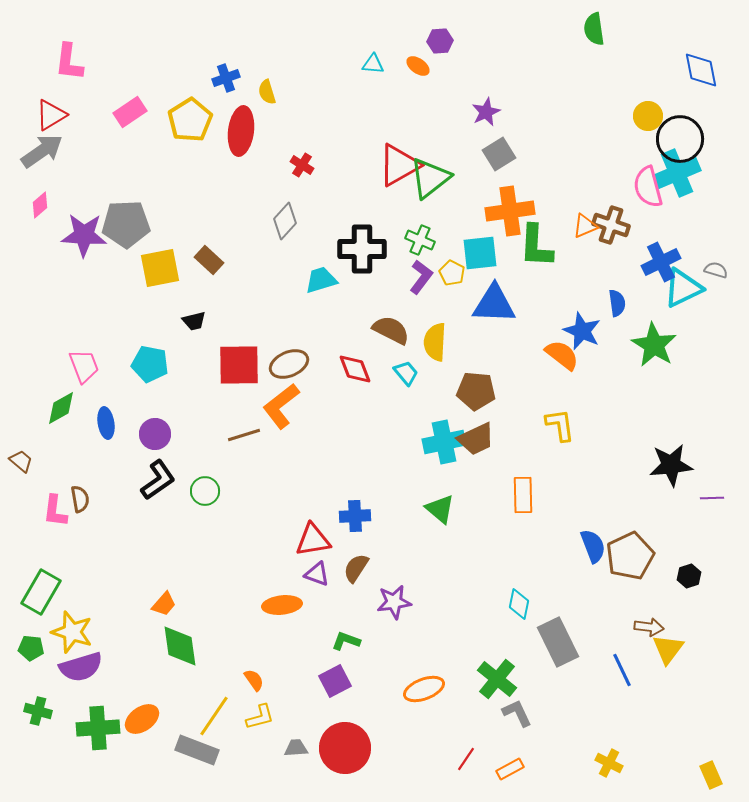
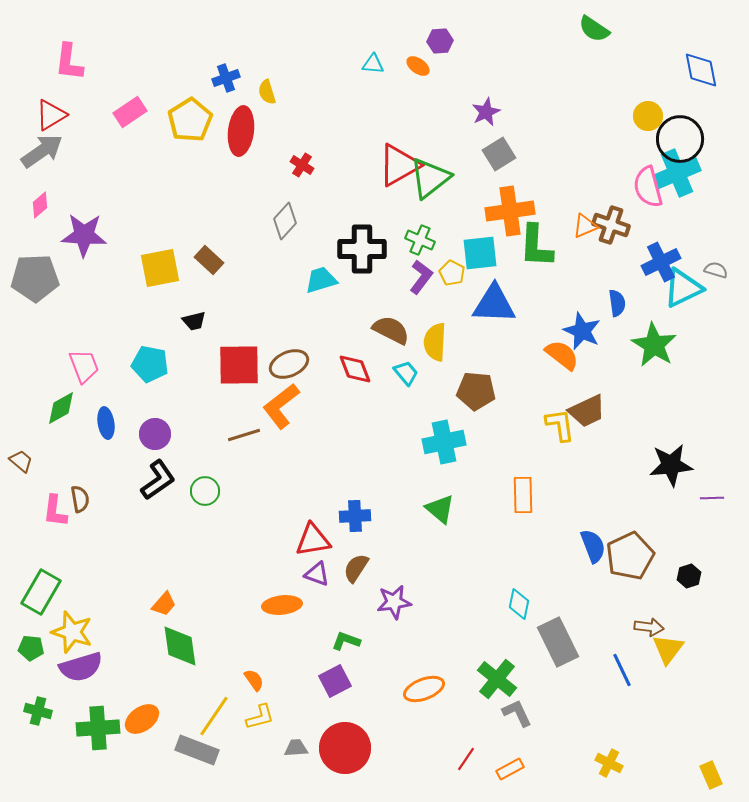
green semicircle at (594, 29): rotated 48 degrees counterclockwise
gray pentagon at (126, 224): moved 91 px left, 54 px down
brown trapezoid at (476, 439): moved 111 px right, 28 px up
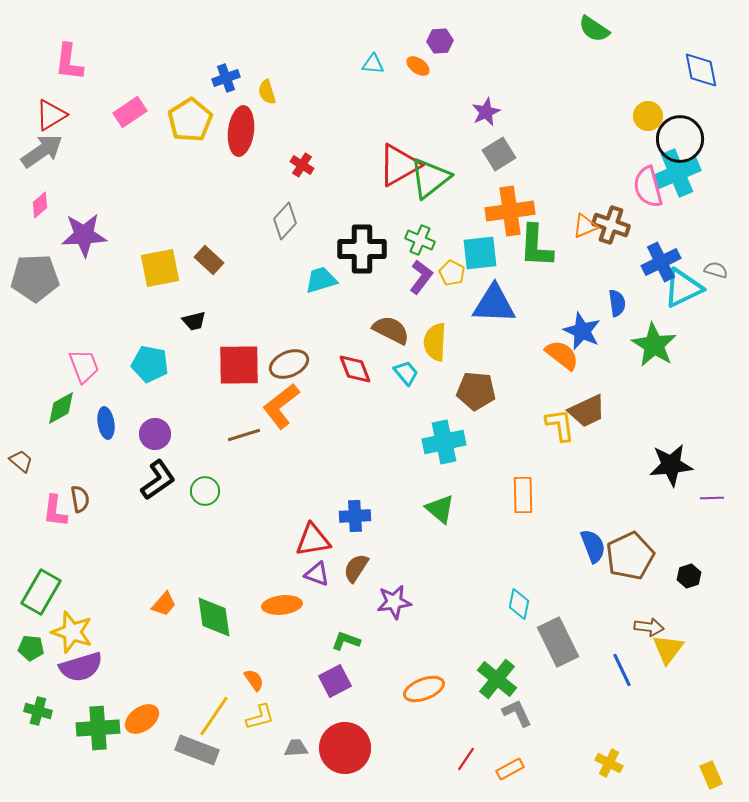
purple star at (84, 235): rotated 6 degrees counterclockwise
green diamond at (180, 646): moved 34 px right, 29 px up
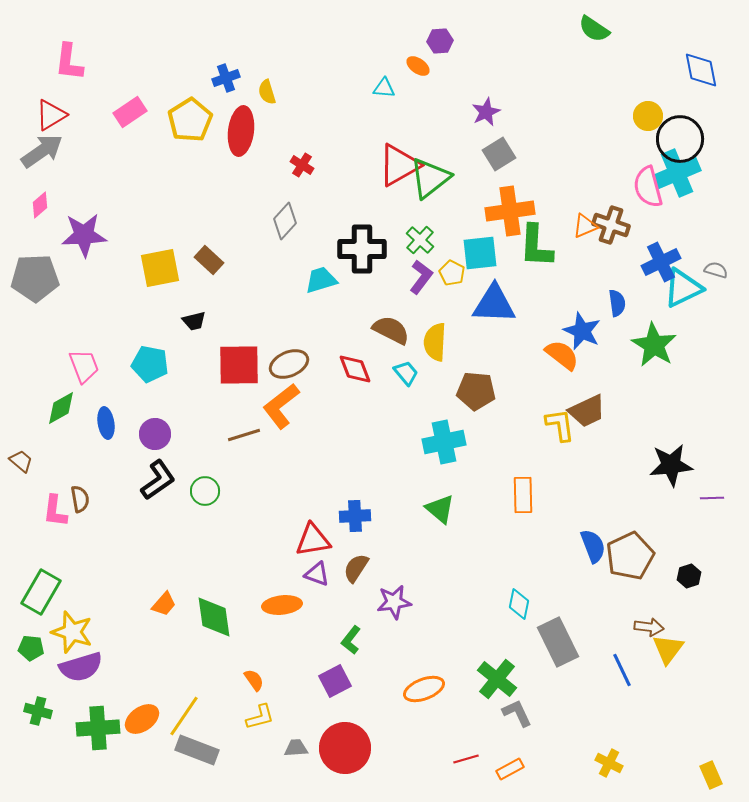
cyan triangle at (373, 64): moved 11 px right, 24 px down
green cross at (420, 240): rotated 20 degrees clockwise
green L-shape at (346, 641): moved 5 px right, 1 px up; rotated 72 degrees counterclockwise
yellow line at (214, 716): moved 30 px left
red line at (466, 759): rotated 40 degrees clockwise
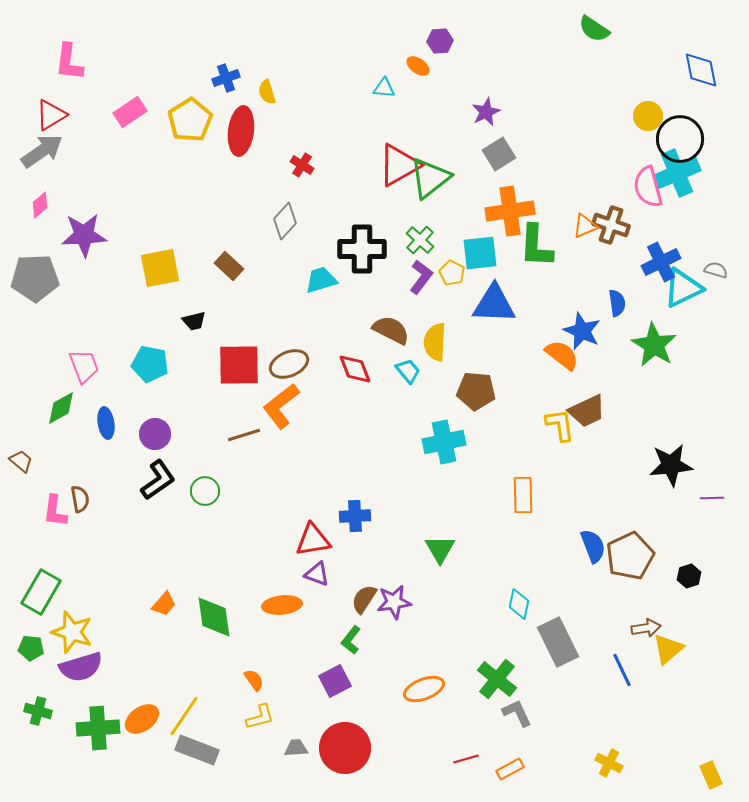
brown rectangle at (209, 260): moved 20 px right, 6 px down
cyan trapezoid at (406, 373): moved 2 px right, 2 px up
green triangle at (440, 509): moved 40 px down; rotated 20 degrees clockwise
brown semicircle at (356, 568): moved 8 px right, 31 px down
brown arrow at (649, 627): moved 3 px left, 1 px down; rotated 16 degrees counterclockwise
yellow triangle at (668, 649): rotated 12 degrees clockwise
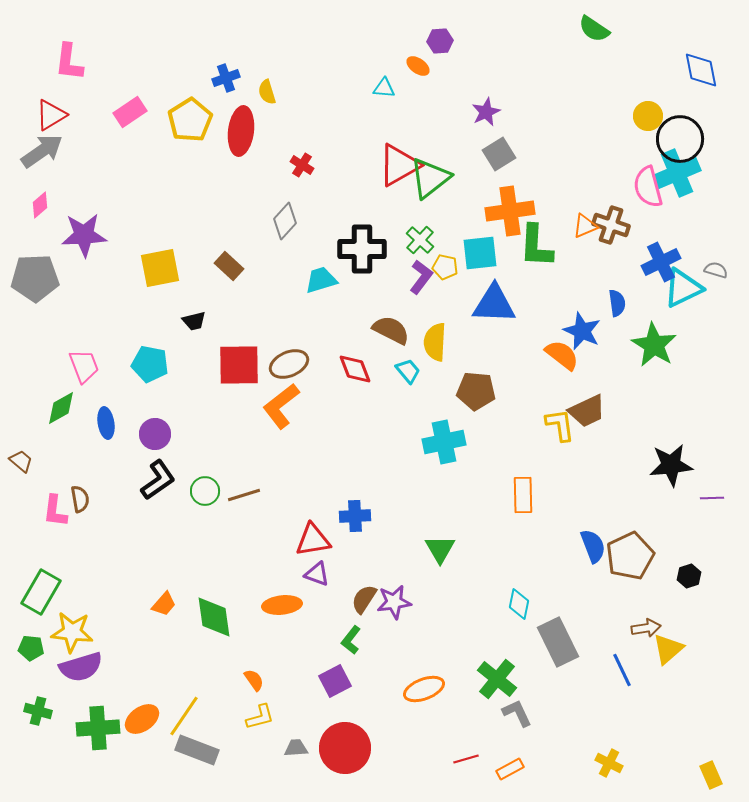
yellow pentagon at (452, 273): moved 7 px left, 6 px up; rotated 15 degrees counterclockwise
brown line at (244, 435): moved 60 px down
yellow star at (72, 632): rotated 12 degrees counterclockwise
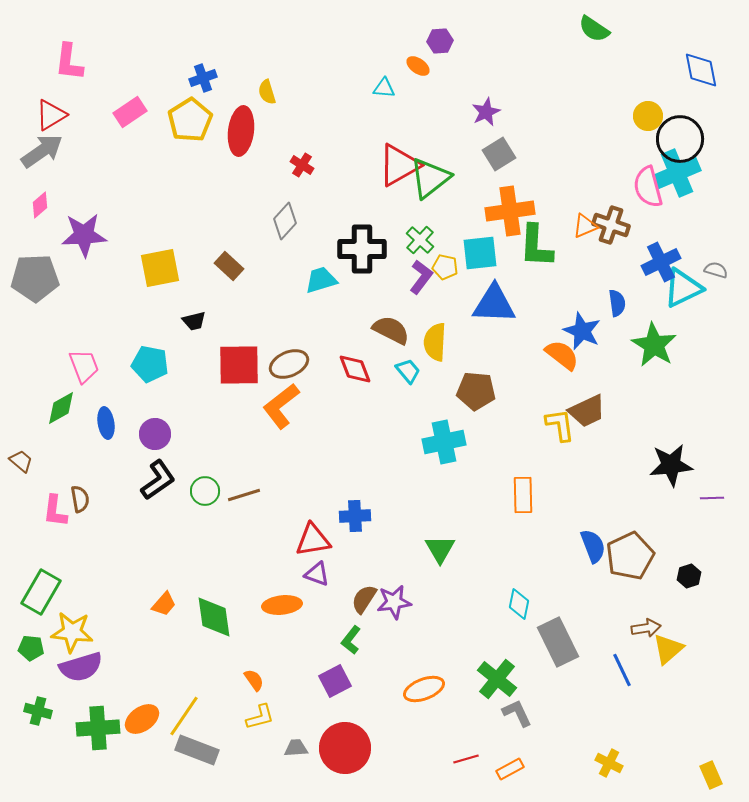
blue cross at (226, 78): moved 23 px left
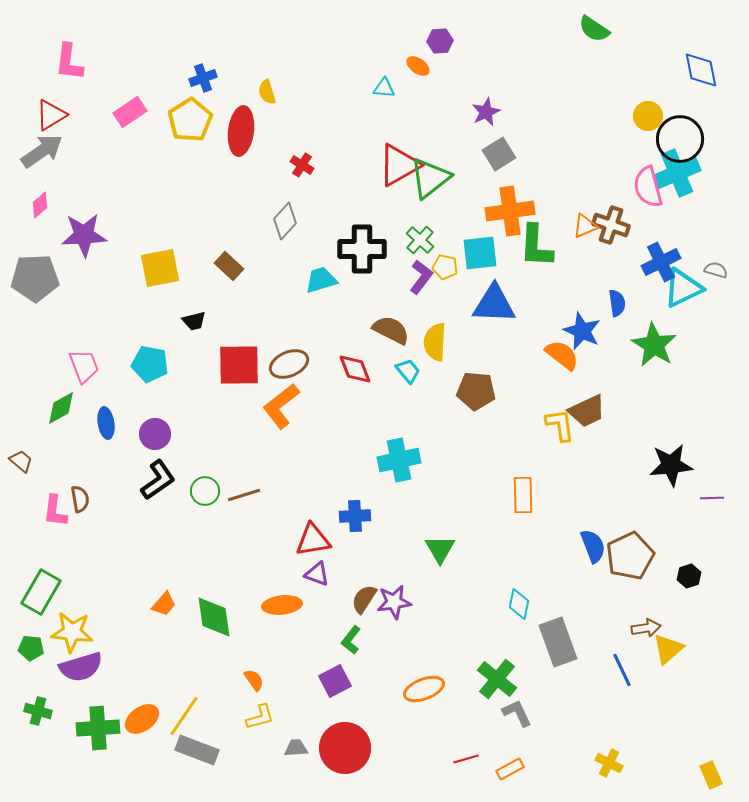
cyan cross at (444, 442): moved 45 px left, 18 px down
gray rectangle at (558, 642): rotated 6 degrees clockwise
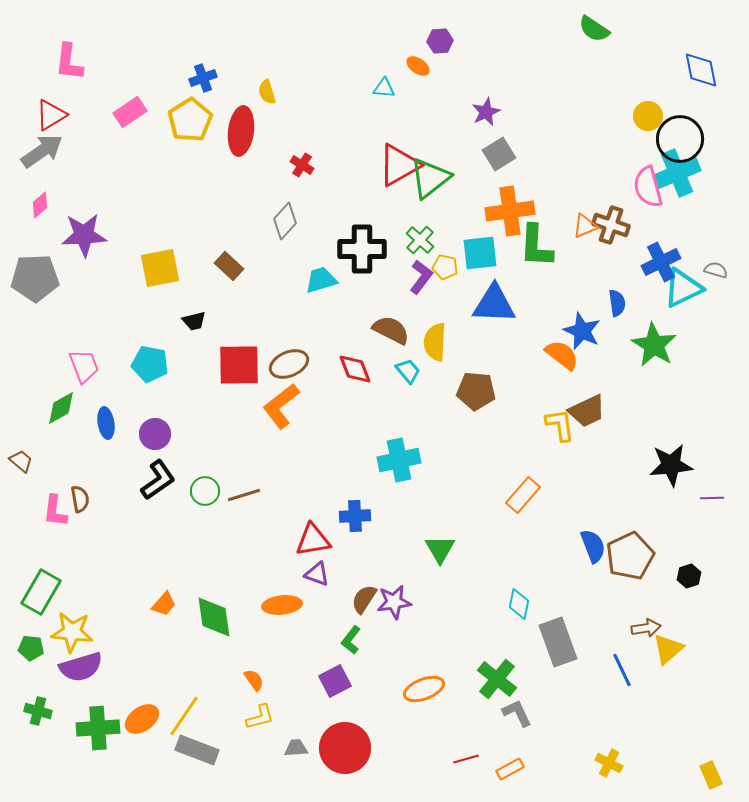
orange rectangle at (523, 495): rotated 42 degrees clockwise
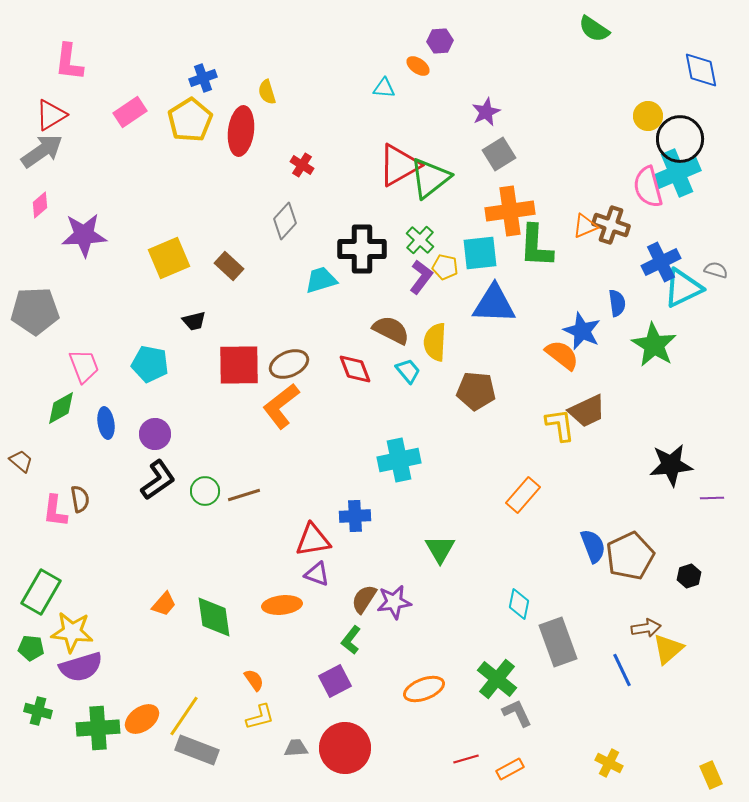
yellow square at (160, 268): moved 9 px right, 10 px up; rotated 12 degrees counterclockwise
gray pentagon at (35, 278): moved 33 px down
